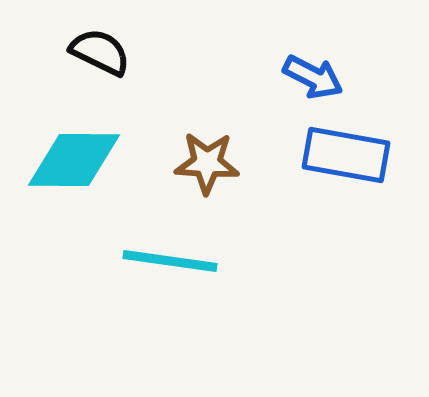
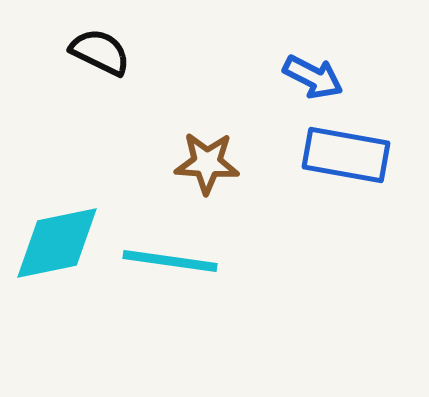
cyan diamond: moved 17 px left, 83 px down; rotated 12 degrees counterclockwise
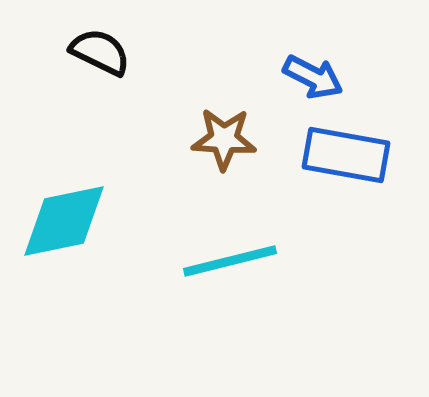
brown star: moved 17 px right, 24 px up
cyan diamond: moved 7 px right, 22 px up
cyan line: moved 60 px right; rotated 22 degrees counterclockwise
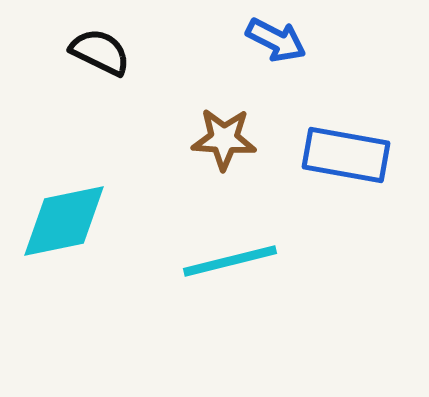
blue arrow: moved 37 px left, 37 px up
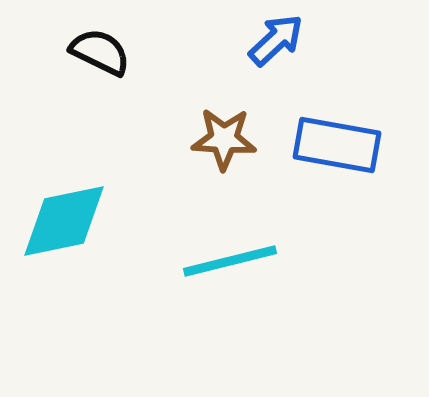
blue arrow: rotated 70 degrees counterclockwise
blue rectangle: moved 9 px left, 10 px up
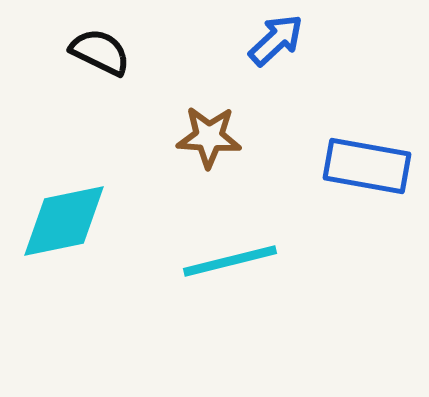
brown star: moved 15 px left, 2 px up
blue rectangle: moved 30 px right, 21 px down
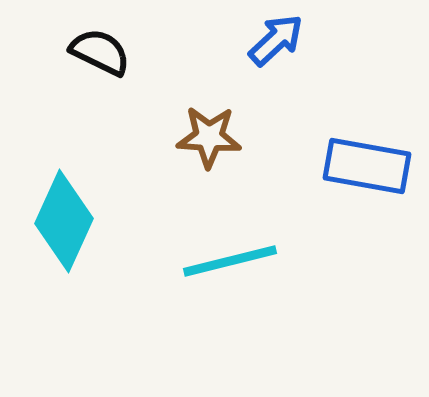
cyan diamond: rotated 54 degrees counterclockwise
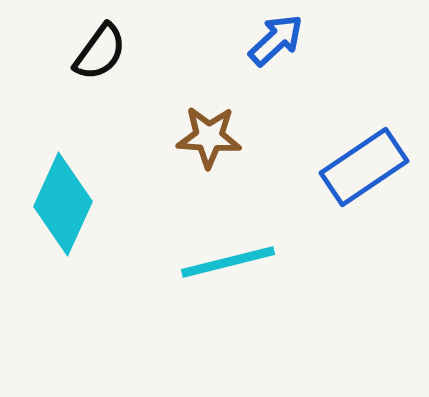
black semicircle: rotated 100 degrees clockwise
blue rectangle: moved 3 px left, 1 px down; rotated 44 degrees counterclockwise
cyan diamond: moved 1 px left, 17 px up
cyan line: moved 2 px left, 1 px down
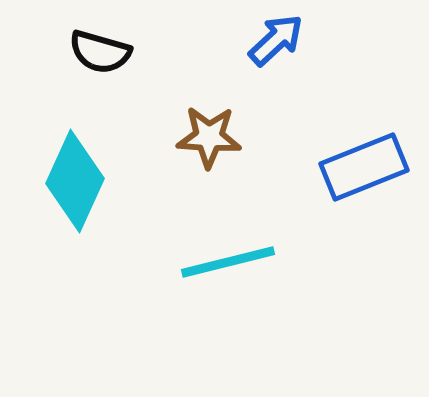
black semicircle: rotated 70 degrees clockwise
blue rectangle: rotated 12 degrees clockwise
cyan diamond: moved 12 px right, 23 px up
